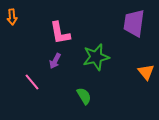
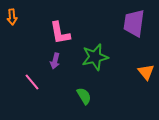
green star: moved 1 px left
purple arrow: rotated 14 degrees counterclockwise
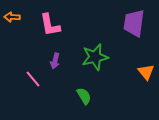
orange arrow: rotated 98 degrees clockwise
pink L-shape: moved 10 px left, 8 px up
pink line: moved 1 px right, 3 px up
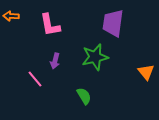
orange arrow: moved 1 px left, 1 px up
purple trapezoid: moved 21 px left
pink line: moved 2 px right
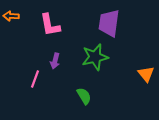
purple trapezoid: moved 4 px left
orange triangle: moved 2 px down
pink line: rotated 60 degrees clockwise
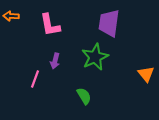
green star: rotated 12 degrees counterclockwise
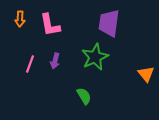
orange arrow: moved 9 px right, 3 px down; rotated 91 degrees counterclockwise
pink line: moved 5 px left, 15 px up
